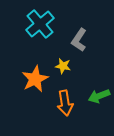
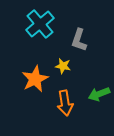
gray L-shape: rotated 15 degrees counterclockwise
green arrow: moved 2 px up
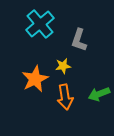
yellow star: rotated 21 degrees counterclockwise
orange arrow: moved 6 px up
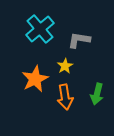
cyan cross: moved 5 px down
gray L-shape: rotated 80 degrees clockwise
yellow star: moved 2 px right; rotated 21 degrees counterclockwise
green arrow: moved 2 px left; rotated 55 degrees counterclockwise
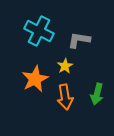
cyan cross: moved 1 px left, 2 px down; rotated 24 degrees counterclockwise
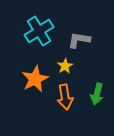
cyan cross: rotated 32 degrees clockwise
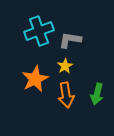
cyan cross: rotated 12 degrees clockwise
gray L-shape: moved 9 px left
orange arrow: moved 1 px right, 2 px up
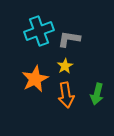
gray L-shape: moved 1 px left, 1 px up
